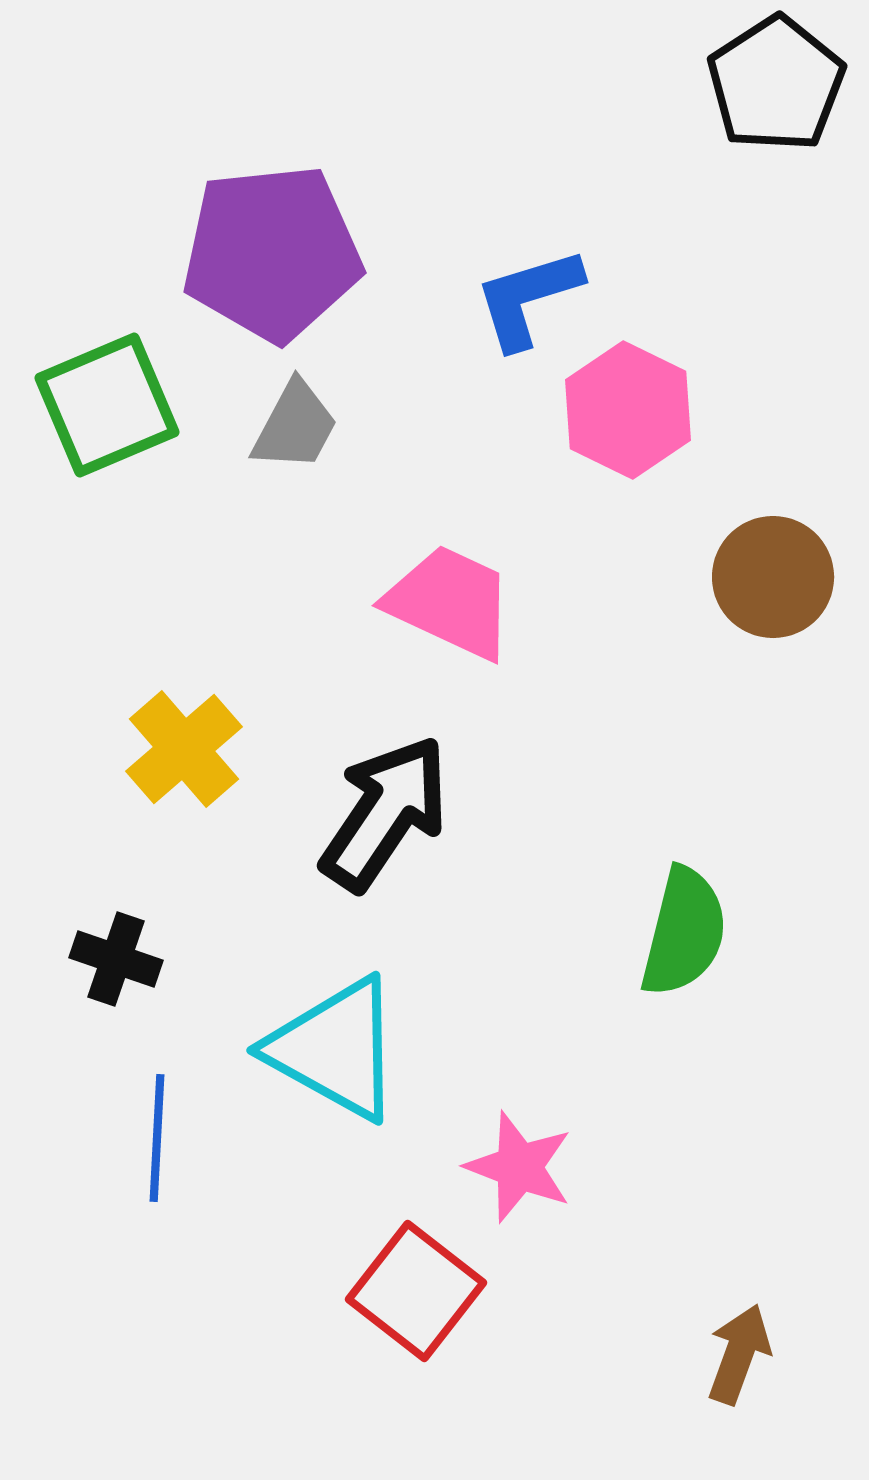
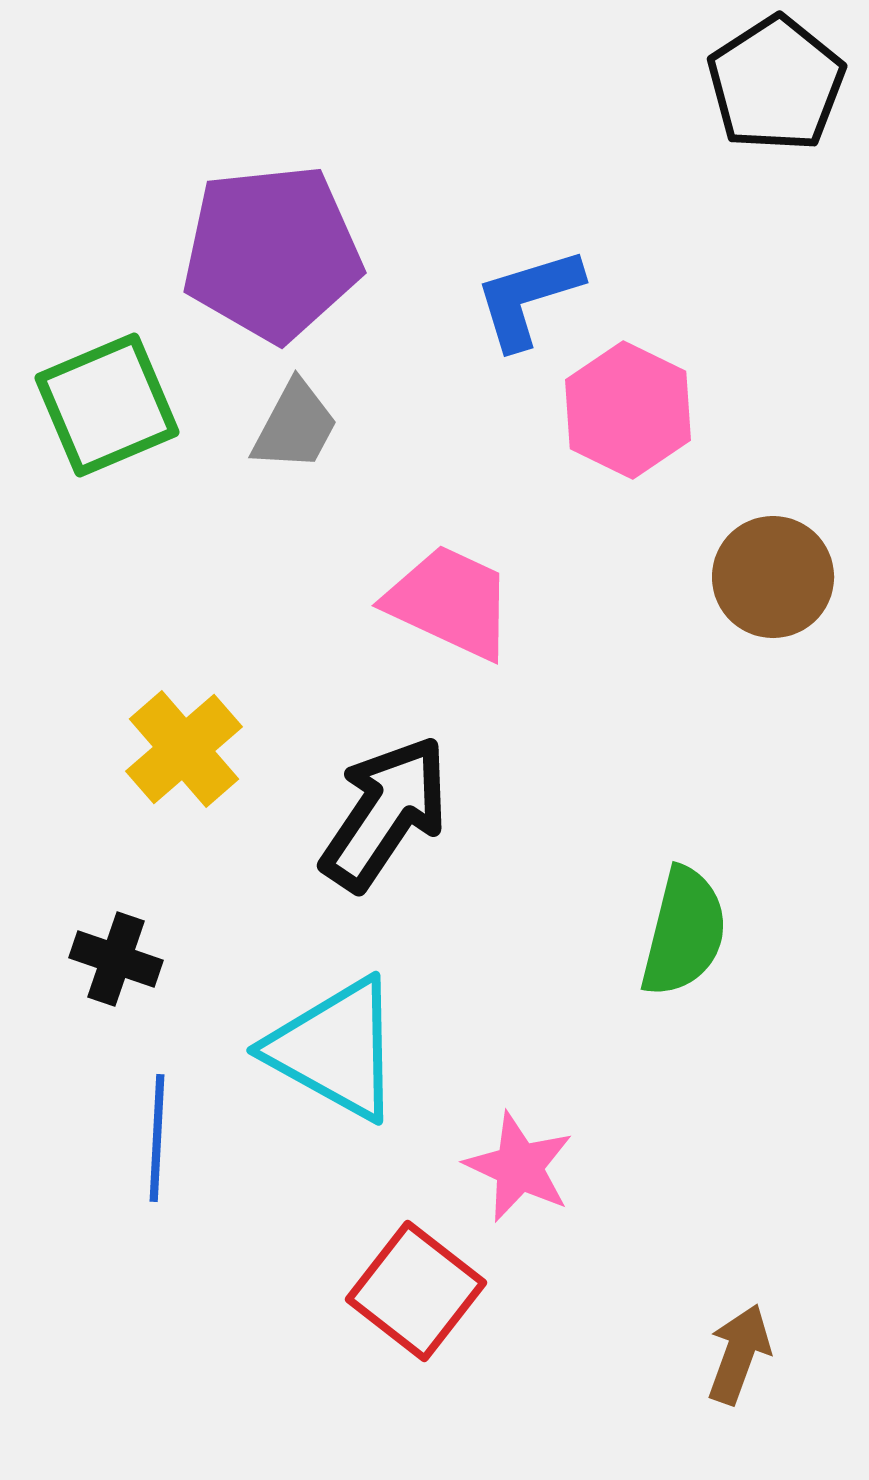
pink star: rotated 4 degrees clockwise
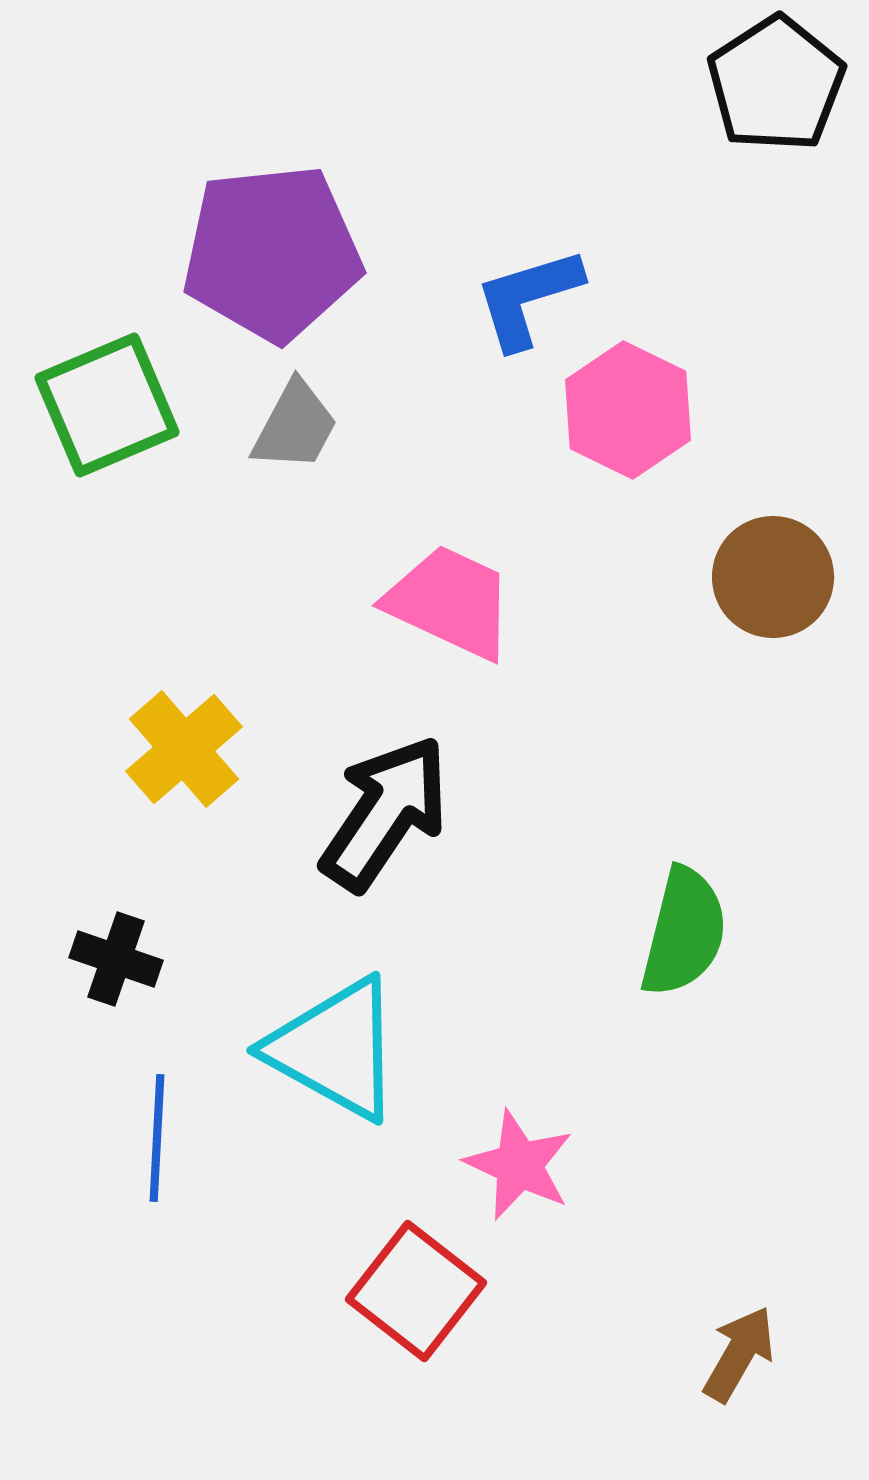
pink star: moved 2 px up
brown arrow: rotated 10 degrees clockwise
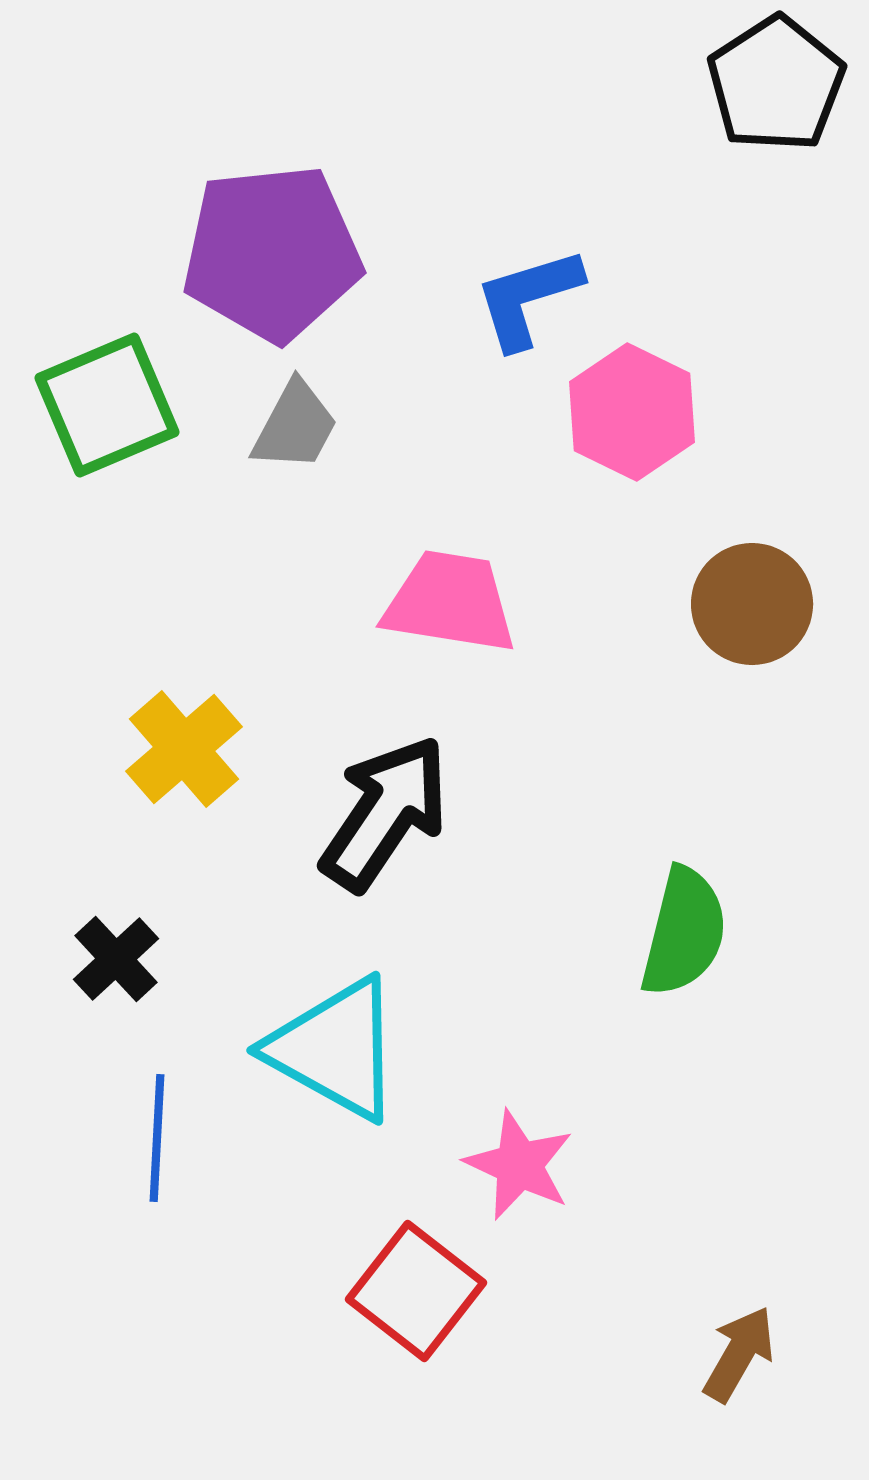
pink hexagon: moved 4 px right, 2 px down
brown circle: moved 21 px left, 27 px down
pink trapezoid: rotated 16 degrees counterclockwise
black cross: rotated 28 degrees clockwise
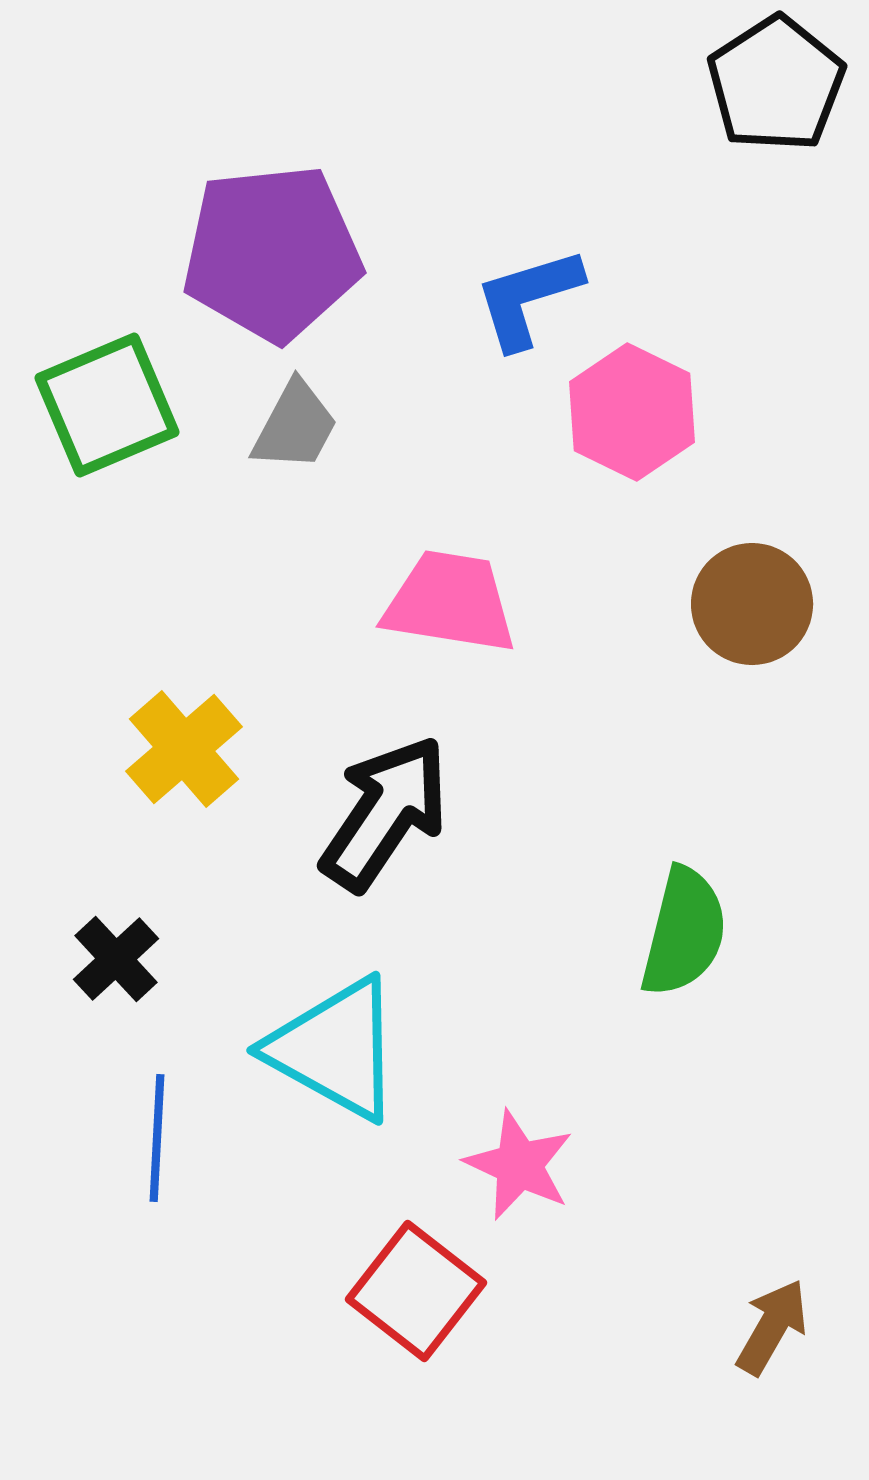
brown arrow: moved 33 px right, 27 px up
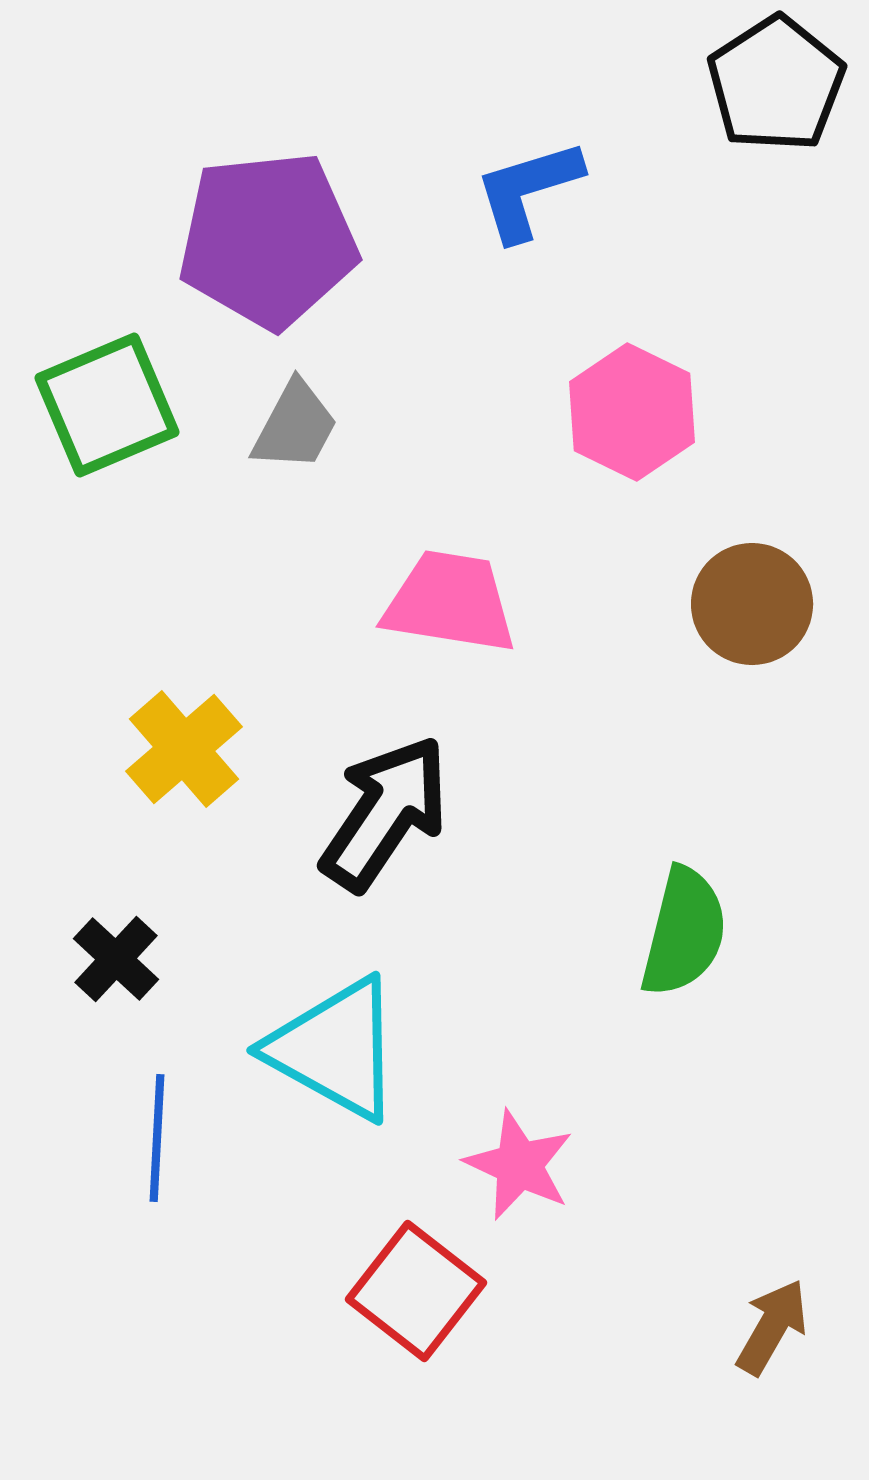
purple pentagon: moved 4 px left, 13 px up
blue L-shape: moved 108 px up
black cross: rotated 4 degrees counterclockwise
